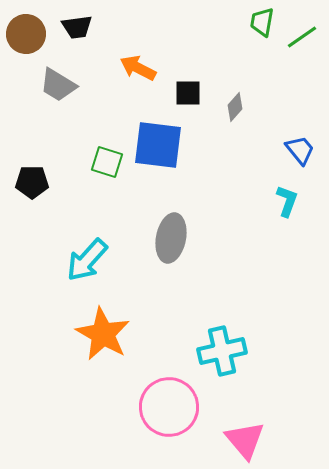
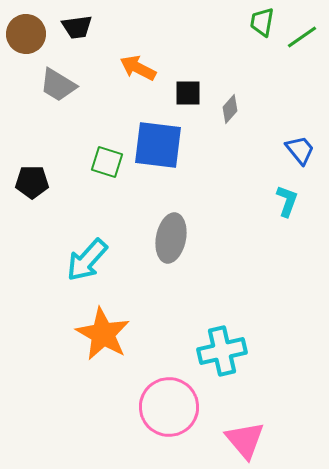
gray diamond: moved 5 px left, 2 px down
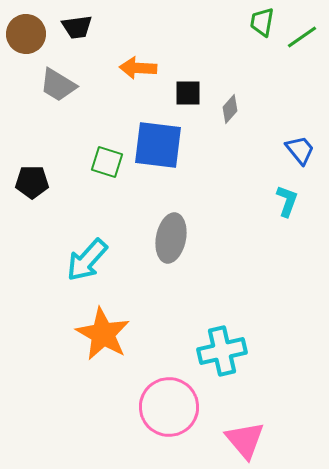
orange arrow: rotated 24 degrees counterclockwise
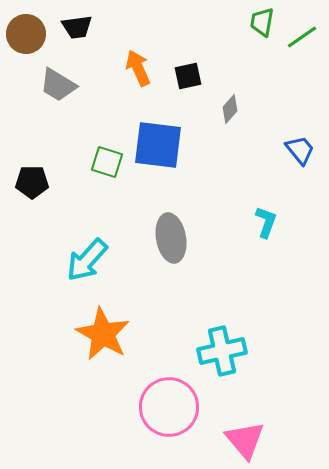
orange arrow: rotated 63 degrees clockwise
black square: moved 17 px up; rotated 12 degrees counterclockwise
cyan L-shape: moved 21 px left, 21 px down
gray ellipse: rotated 21 degrees counterclockwise
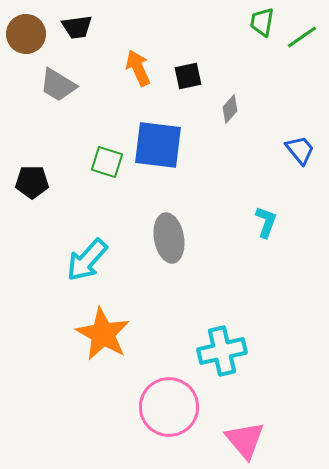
gray ellipse: moved 2 px left
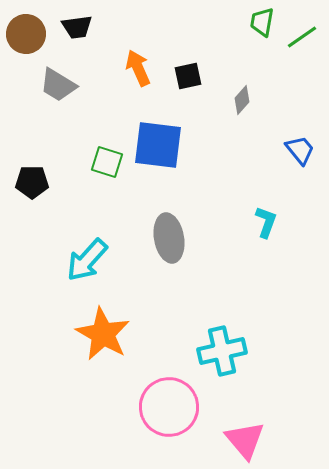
gray diamond: moved 12 px right, 9 px up
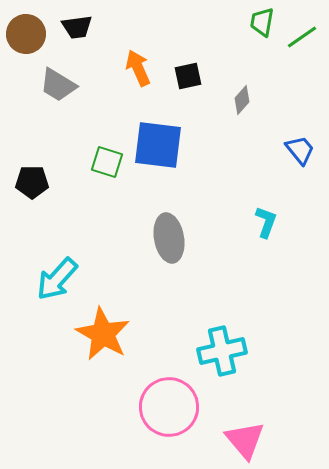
cyan arrow: moved 30 px left, 19 px down
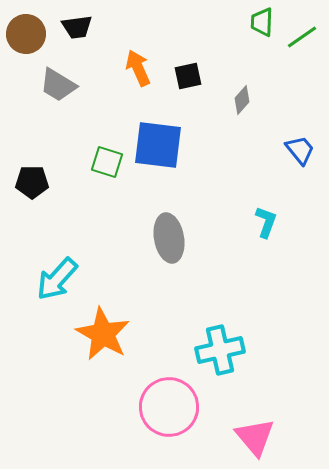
green trapezoid: rotated 8 degrees counterclockwise
cyan cross: moved 2 px left, 1 px up
pink triangle: moved 10 px right, 3 px up
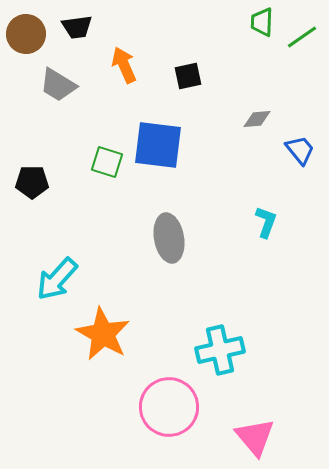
orange arrow: moved 14 px left, 3 px up
gray diamond: moved 15 px right, 19 px down; rotated 44 degrees clockwise
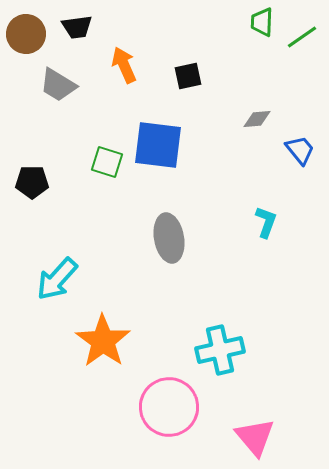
orange star: moved 7 px down; rotated 6 degrees clockwise
